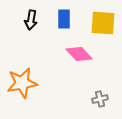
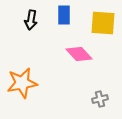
blue rectangle: moved 4 px up
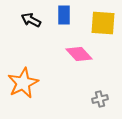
black arrow: rotated 108 degrees clockwise
orange star: moved 1 px right; rotated 16 degrees counterclockwise
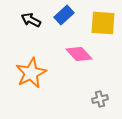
blue rectangle: rotated 48 degrees clockwise
orange star: moved 8 px right, 10 px up
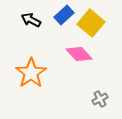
yellow square: moved 12 px left; rotated 36 degrees clockwise
orange star: rotated 8 degrees counterclockwise
gray cross: rotated 14 degrees counterclockwise
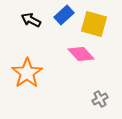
yellow square: moved 3 px right, 1 px down; rotated 24 degrees counterclockwise
pink diamond: moved 2 px right
orange star: moved 4 px left
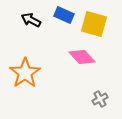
blue rectangle: rotated 66 degrees clockwise
pink diamond: moved 1 px right, 3 px down
orange star: moved 2 px left
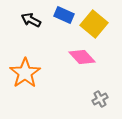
yellow square: rotated 24 degrees clockwise
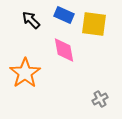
black arrow: rotated 18 degrees clockwise
yellow square: rotated 32 degrees counterclockwise
pink diamond: moved 18 px left, 7 px up; rotated 32 degrees clockwise
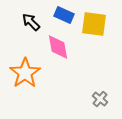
black arrow: moved 2 px down
pink diamond: moved 6 px left, 3 px up
gray cross: rotated 21 degrees counterclockwise
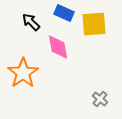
blue rectangle: moved 2 px up
yellow square: rotated 12 degrees counterclockwise
orange star: moved 2 px left
